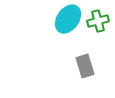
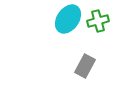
gray rectangle: rotated 45 degrees clockwise
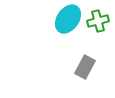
gray rectangle: moved 1 px down
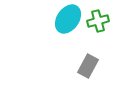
gray rectangle: moved 3 px right, 1 px up
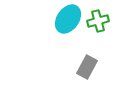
gray rectangle: moved 1 px left, 1 px down
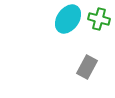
green cross: moved 1 px right, 2 px up; rotated 30 degrees clockwise
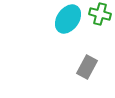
green cross: moved 1 px right, 5 px up
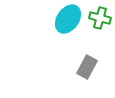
green cross: moved 4 px down
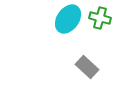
gray rectangle: rotated 75 degrees counterclockwise
